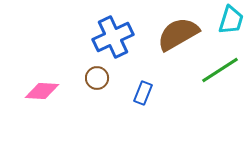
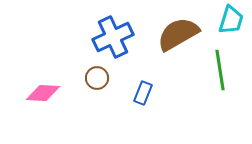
green line: rotated 66 degrees counterclockwise
pink diamond: moved 1 px right, 2 px down
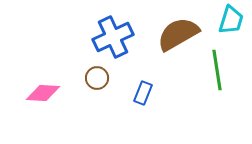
green line: moved 3 px left
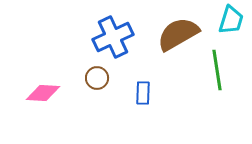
blue rectangle: rotated 20 degrees counterclockwise
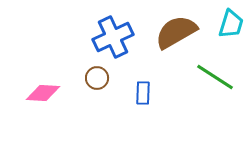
cyan trapezoid: moved 4 px down
brown semicircle: moved 2 px left, 2 px up
green line: moved 2 px left, 7 px down; rotated 48 degrees counterclockwise
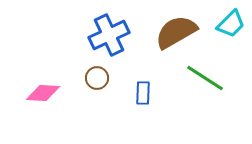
cyan trapezoid: rotated 28 degrees clockwise
blue cross: moved 4 px left, 2 px up
green line: moved 10 px left, 1 px down
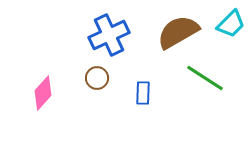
brown semicircle: moved 2 px right
pink diamond: rotated 52 degrees counterclockwise
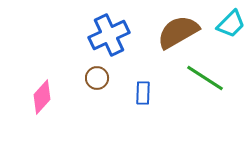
pink diamond: moved 1 px left, 4 px down
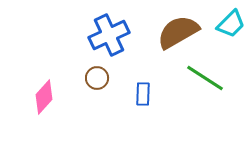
blue rectangle: moved 1 px down
pink diamond: moved 2 px right
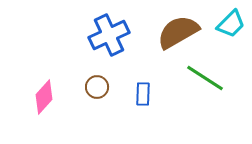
brown circle: moved 9 px down
